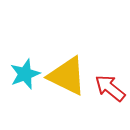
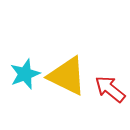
red arrow: moved 1 px down
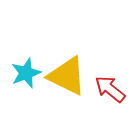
cyan star: moved 1 px right, 1 px up
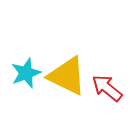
red arrow: moved 3 px left, 1 px up
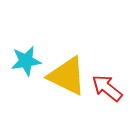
cyan star: moved 12 px up; rotated 12 degrees clockwise
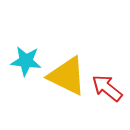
cyan star: rotated 16 degrees clockwise
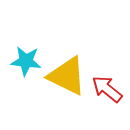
red arrow: moved 1 px down
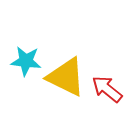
yellow triangle: moved 1 px left, 1 px down
